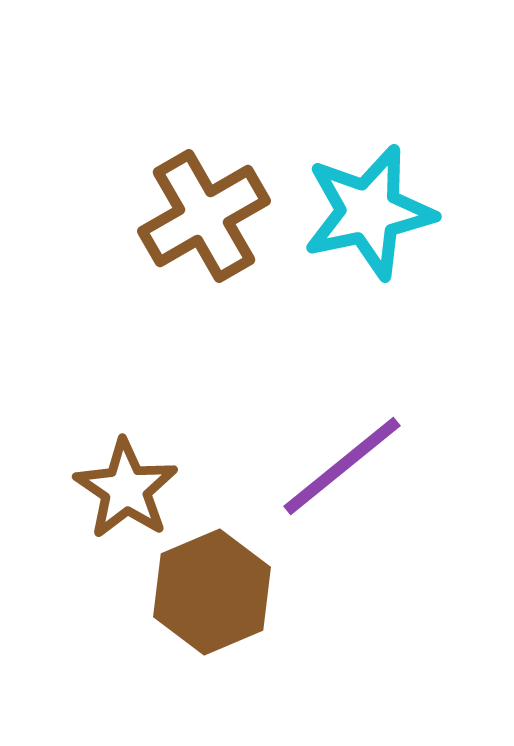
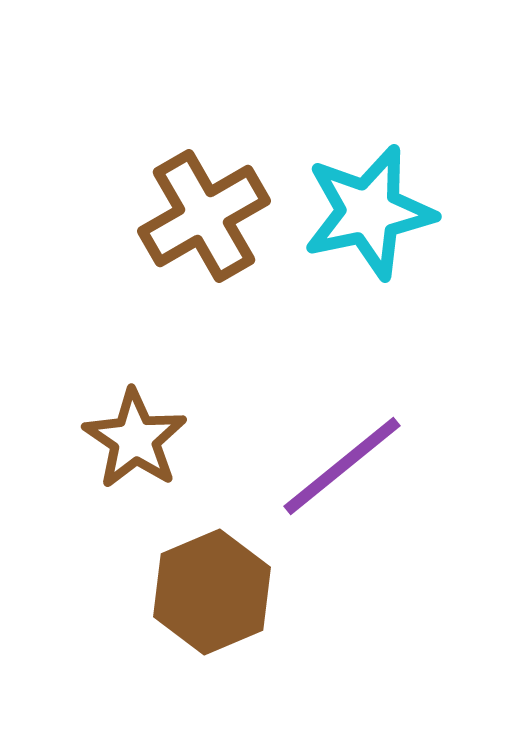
brown star: moved 9 px right, 50 px up
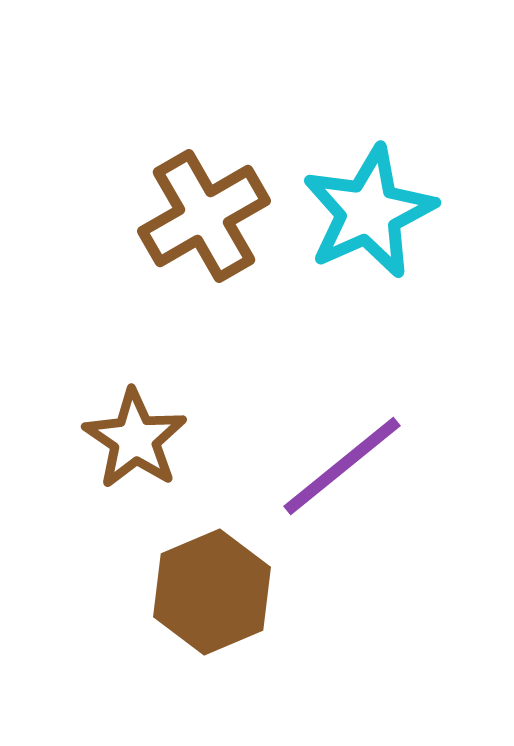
cyan star: rotated 12 degrees counterclockwise
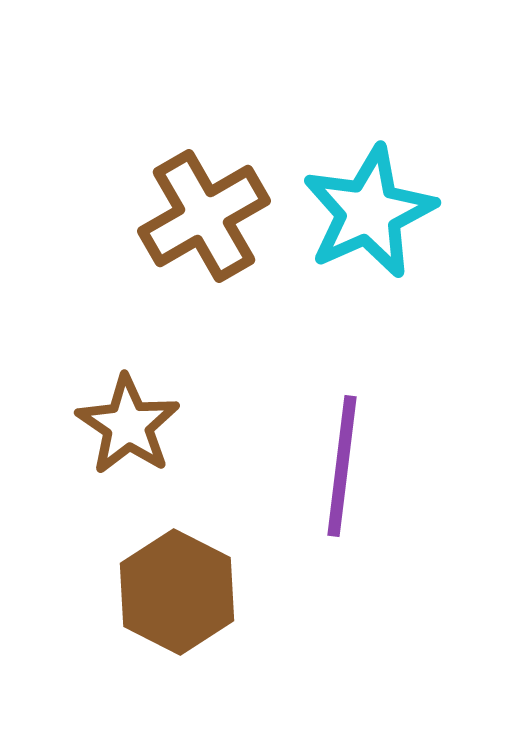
brown star: moved 7 px left, 14 px up
purple line: rotated 44 degrees counterclockwise
brown hexagon: moved 35 px left; rotated 10 degrees counterclockwise
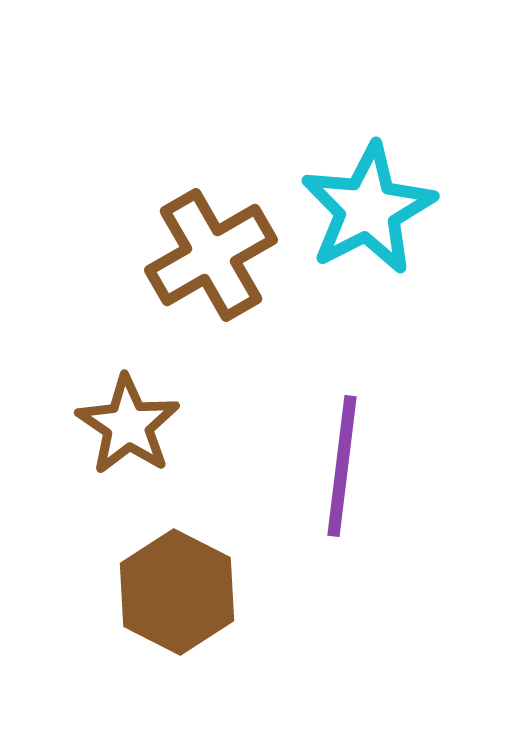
cyan star: moved 1 px left, 3 px up; rotated 3 degrees counterclockwise
brown cross: moved 7 px right, 39 px down
